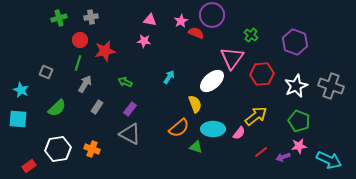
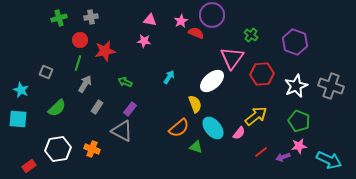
cyan ellipse at (213, 129): moved 1 px up; rotated 50 degrees clockwise
gray triangle at (130, 134): moved 8 px left, 3 px up
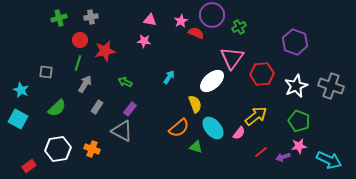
green cross at (251, 35): moved 12 px left, 8 px up; rotated 24 degrees clockwise
gray square at (46, 72): rotated 16 degrees counterclockwise
cyan square at (18, 119): rotated 24 degrees clockwise
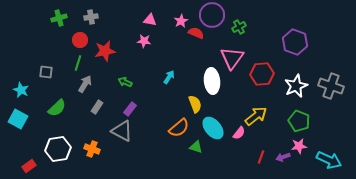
white ellipse at (212, 81): rotated 55 degrees counterclockwise
red line at (261, 152): moved 5 px down; rotated 32 degrees counterclockwise
